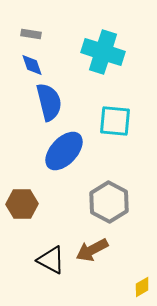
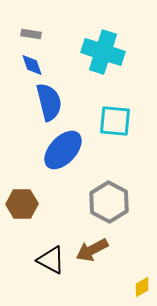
blue ellipse: moved 1 px left, 1 px up
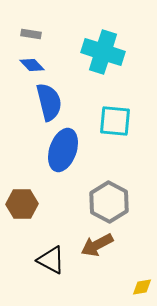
blue diamond: rotated 25 degrees counterclockwise
blue ellipse: rotated 24 degrees counterclockwise
brown arrow: moved 5 px right, 5 px up
yellow diamond: rotated 20 degrees clockwise
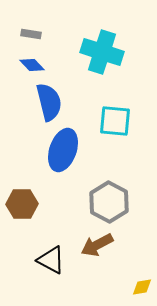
cyan cross: moved 1 px left
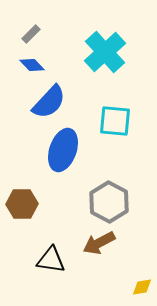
gray rectangle: rotated 54 degrees counterclockwise
cyan cross: moved 3 px right; rotated 30 degrees clockwise
blue semicircle: rotated 57 degrees clockwise
brown arrow: moved 2 px right, 2 px up
black triangle: rotated 20 degrees counterclockwise
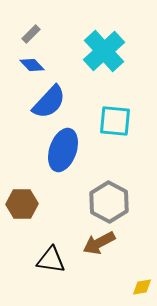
cyan cross: moved 1 px left, 1 px up
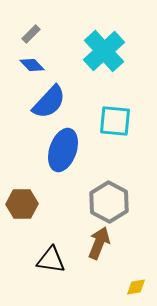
brown arrow: rotated 140 degrees clockwise
yellow diamond: moved 6 px left
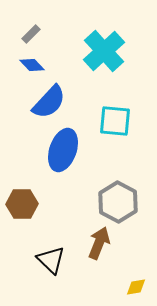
gray hexagon: moved 9 px right
black triangle: rotated 36 degrees clockwise
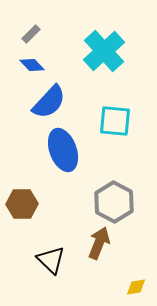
blue ellipse: rotated 39 degrees counterclockwise
gray hexagon: moved 4 px left
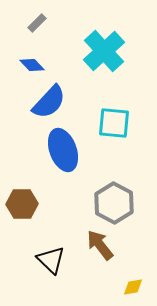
gray rectangle: moved 6 px right, 11 px up
cyan square: moved 1 px left, 2 px down
gray hexagon: moved 1 px down
brown arrow: moved 1 px right, 2 px down; rotated 60 degrees counterclockwise
yellow diamond: moved 3 px left
